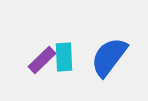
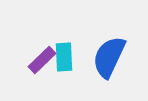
blue semicircle: rotated 12 degrees counterclockwise
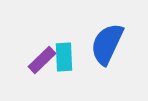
blue semicircle: moved 2 px left, 13 px up
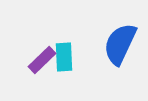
blue semicircle: moved 13 px right
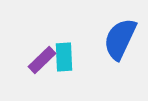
blue semicircle: moved 5 px up
